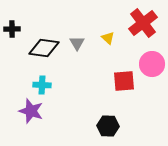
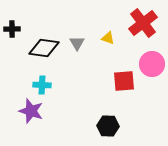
yellow triangle: rotated 24 degrees counterclockwise
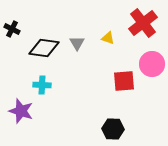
black cross: rotated 28 degrees clockwise
purple star: moved 10 px left
black hexagon: moved 5 px right, 3 px down
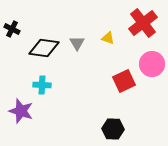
red square: rotated 20 degrees counterclockwise
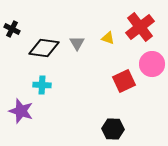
red cross: moved 3 px left, 4 px down
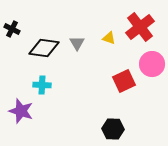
yellow triangle: moved 1 px right
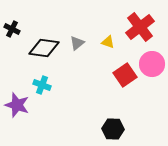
yellow triangle: moved 1 px left, 4 px down
gray triangle: rotated 21 degrees clockwise
red square: moved 1 px right, 6 px up; rotated 10 degrees counterclockwise
cyan cross: rotated 18 degrees clockwise
purple star: moved 4 px left, 6 px up
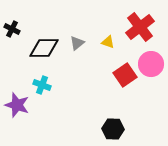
black diamond: rotated 8 degrees counterclockwise
pink circle: moved 1 px left
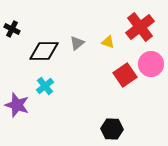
black diamond: moved 3 px down
cyan cross: moved 3 px right, 1 px down; rotated 30 degrees clockwise
black hexagon: moved 1 px left
